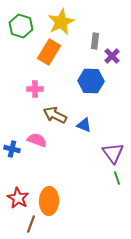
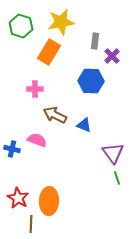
yellow star: rotated 16 degrees clockwise
brown line: rotated 18 degrees counterclockwise
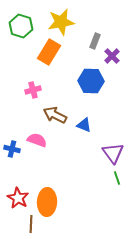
gray rectangle: rotated 14 degrees clockwise
pink cross: moved 2 px left, 1 px down; rotated 14 degrees counterclockwise
orange ellipse: moved 2 px left, 1 px down
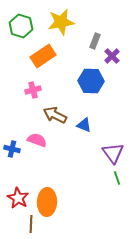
orange rectangle: moved 6 px left, 4 px down; rotated 25 degrees clockwise
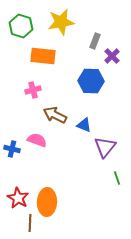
orange rectangle: rotated 40 degrees clockwise
purple triangle: moved 8 px left, 6 px up; rotated 15 degrees clockwise
brown line: moved 1 px left, 1 px up
